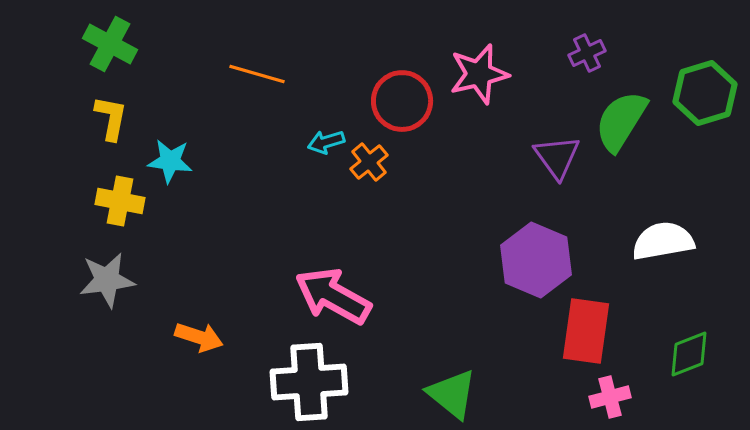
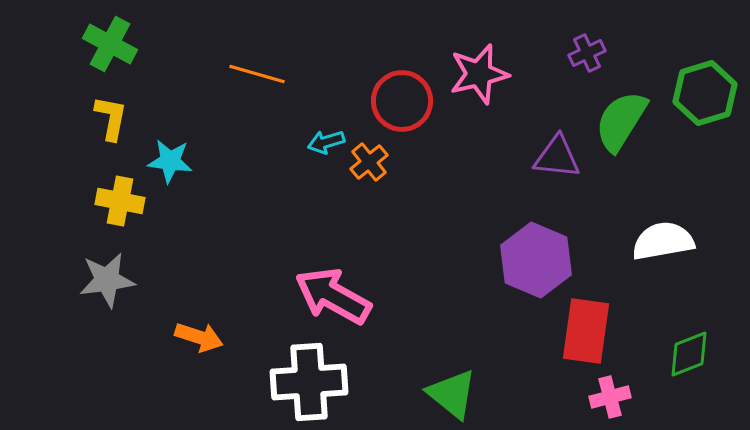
purple triangle: rotated 48 degrees counterclockwise
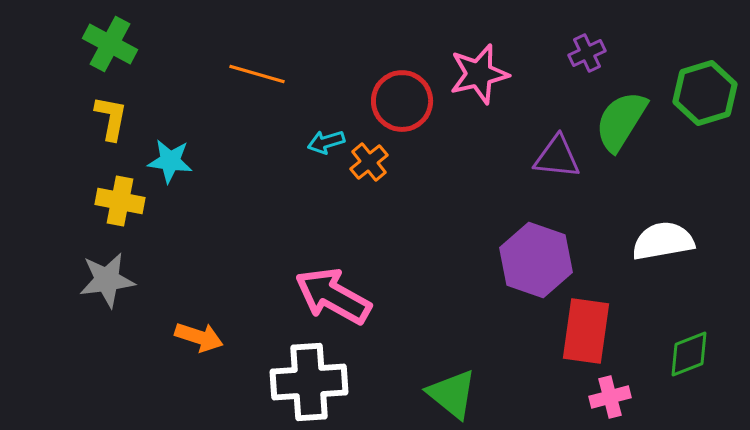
purple hexagon: rotated 4 degrees counterclockwise
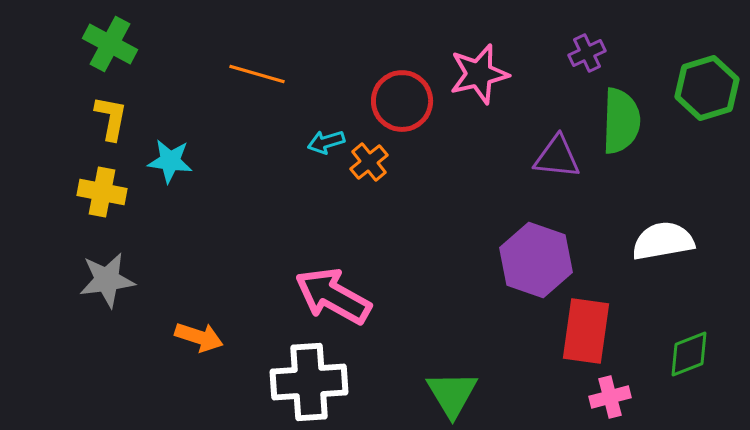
green hexagon: moved 2 px right, 5 px up
green semicircle: rotated 150 degrees clockwise
yellow cross: moved 18 px left, 9 px up
green triangle: rotated 20 degrees clockwise
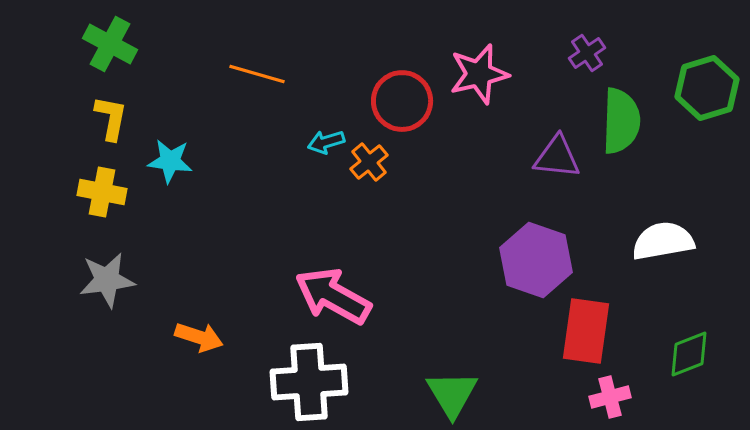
purple cross: rotated 9 degrees counterclockwise
